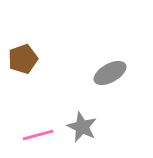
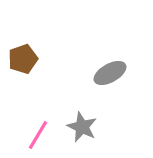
pink line: rotated 44 degrees counterclockwise
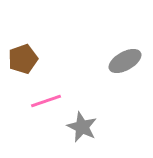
gray ellipse: moved 15 px right, 12 px up
pink line: moved 8 px right, 34 px up; rotated 40 degrees clockwise
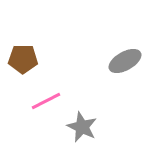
brown pentagon: rotated 20 degrees clockwise
pink line: rotated 8 degrees counterclockwise
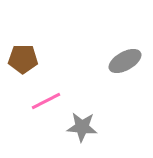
gray star: rotated 20 degrees counterclockwise
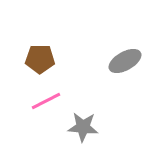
brown pentagon: moved 17 px right
gray star: moved 1 px right
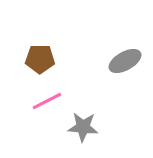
pink line: moved 1 px right
